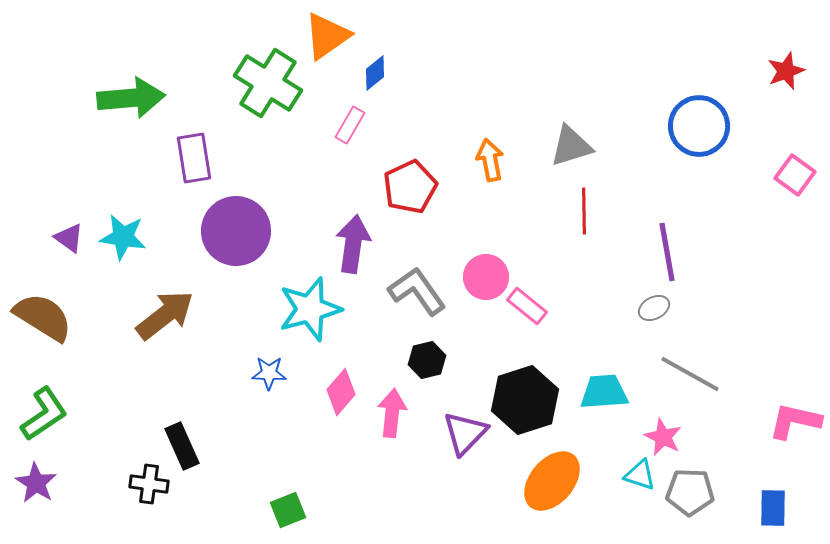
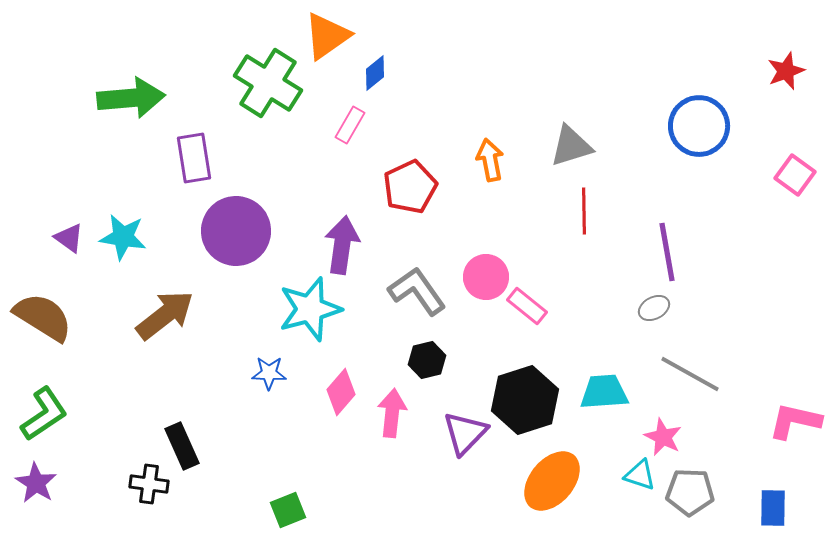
purple arrow at (353, 244): moved 11 px left, 1 px down
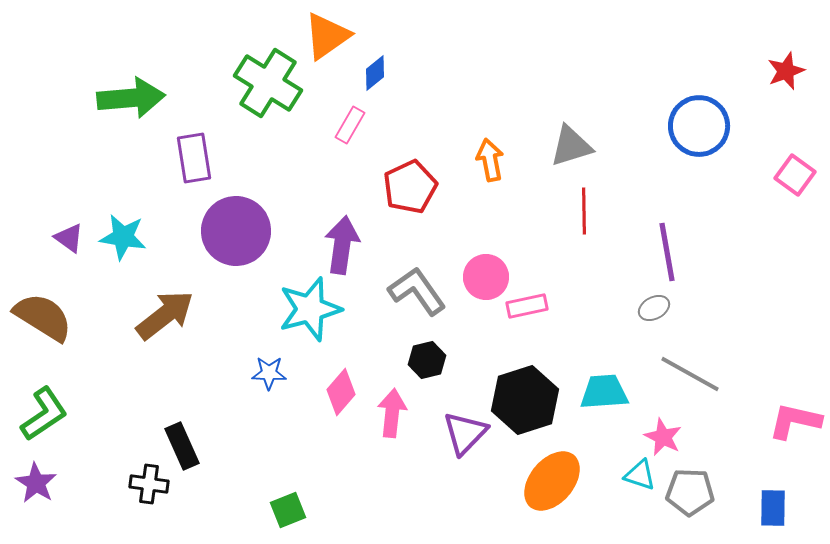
pink rectangle at (527, 306): rotated 51 degrees counterclockwise
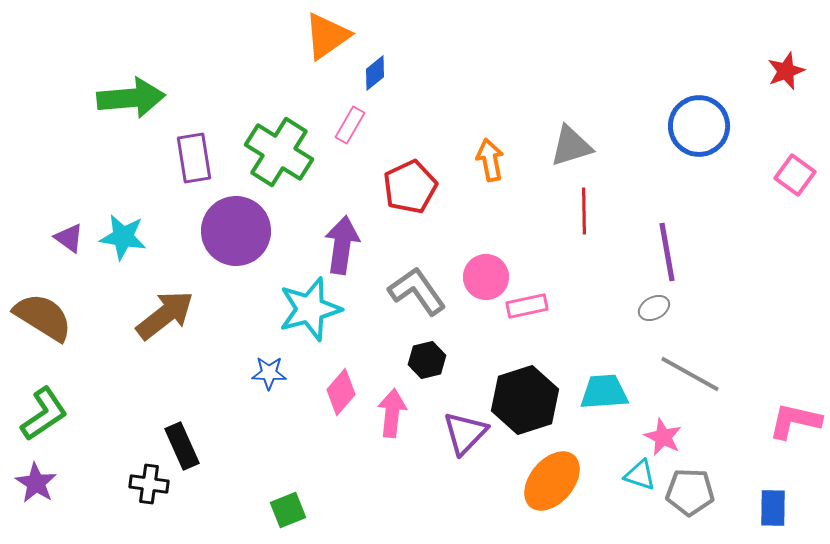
green cross at (268, 83): moved 11 px right, 69 px down
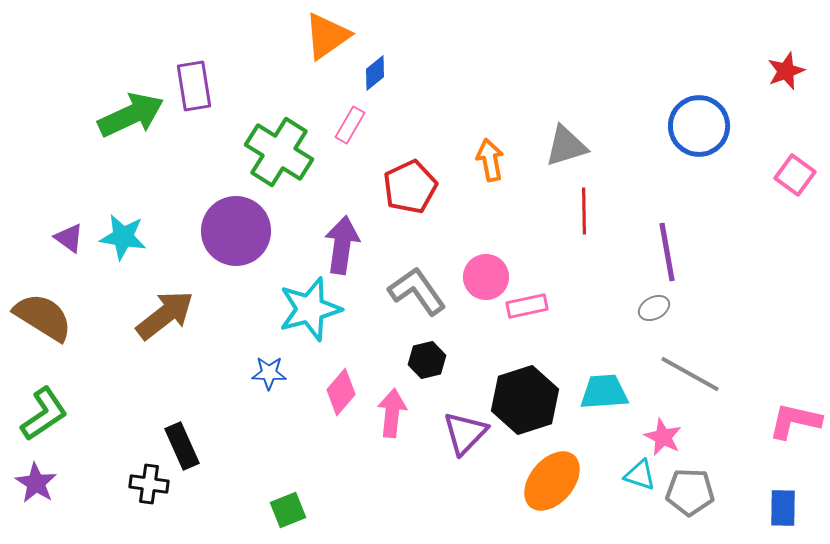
green arrow at (131, 98): moved 17 px down; rotated 20 degrees counterclockwise
gray triangle at (571, 146): moved 5 px left
purple rectangle at (194, 158): moved 72 px up
blue rectangle at (773, 508): moved 10 px right
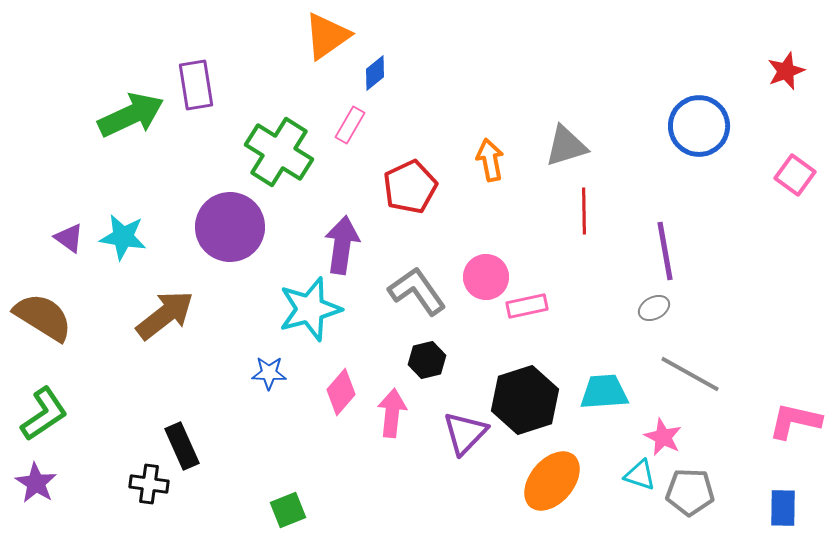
purple rectangle at (194, 86): moved 2 px right, 1 px up
purple circle at (236, 231): moved 6 px left, 4 px up
purple line at (667, 252): moved 2 px left, 1 px up
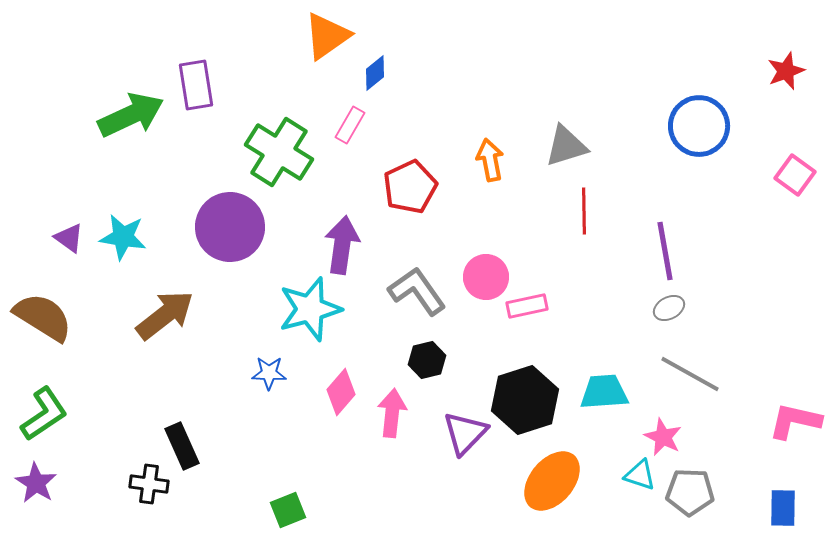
gray ellipse at (654, 308): moved 15 px right
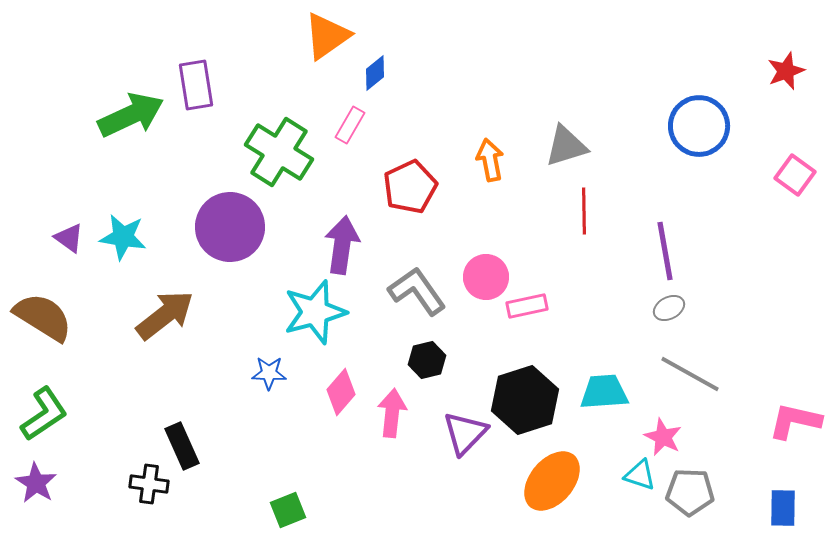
cyan star at (310, 309): moved 5 px right, 3 px down
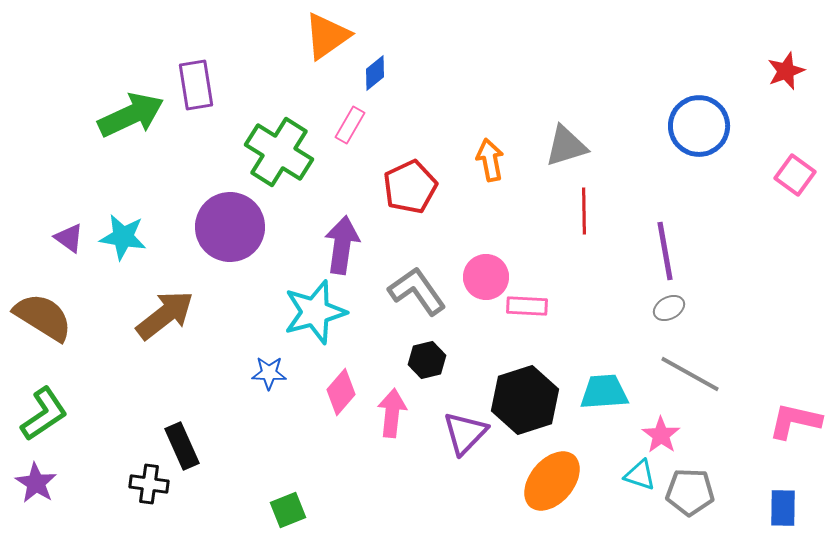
pink rectangle at (527, 306): rotated 15 degrees clockwise
pink star at (663, 437): moved 2 px left, 2 px up; rotated 9 degrees clockwise
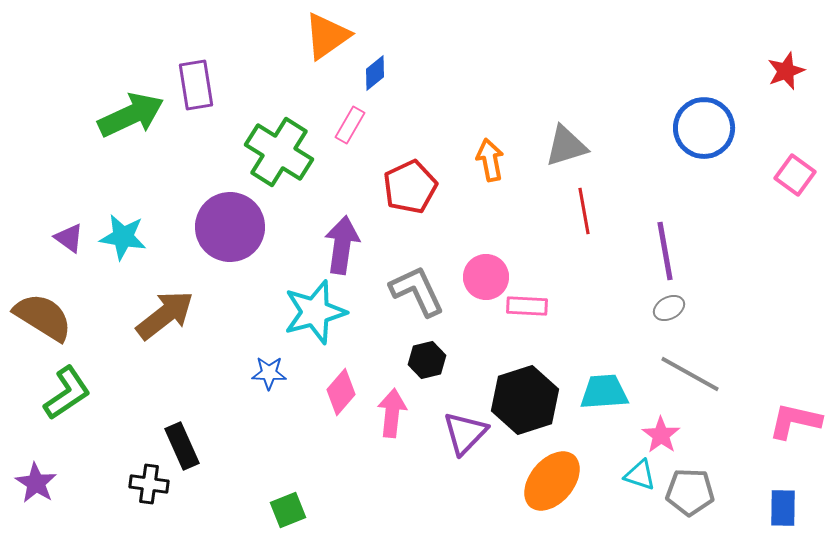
blue circle at (699, 126): moved 5 px right, 2 px down
red line at (584, 211): rotated 9 degrees counterclockwise
gray L-shape at (417, 291): rotated 10 degrees clockwise
green L-shape at (44, 414): moved 23 px right, 21 px up
